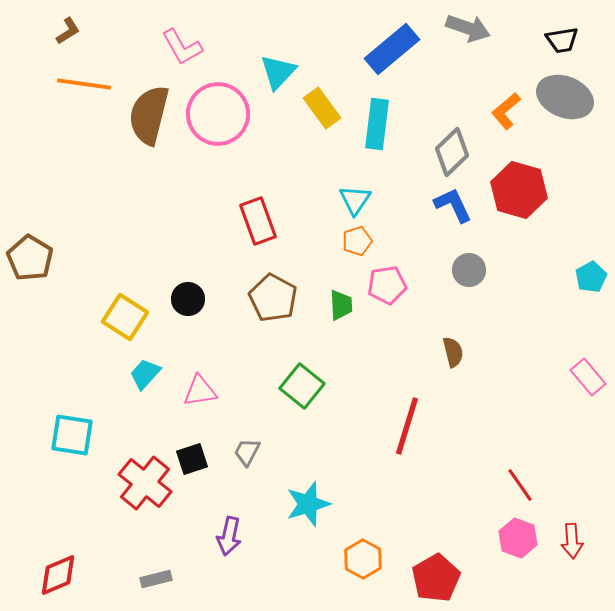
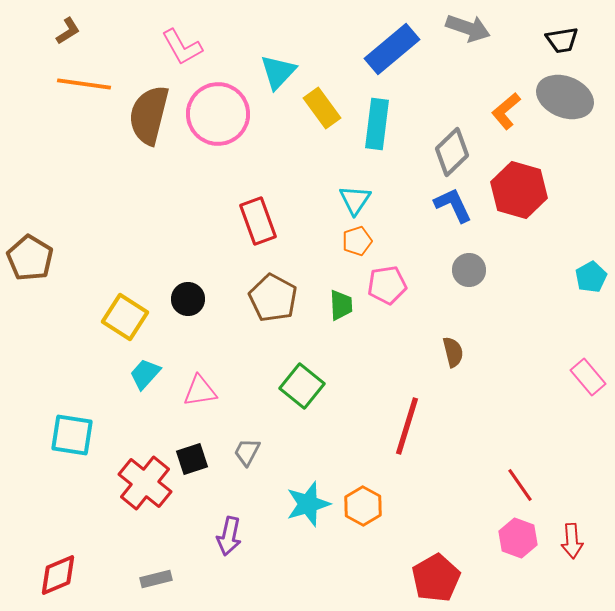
orange hexagon at (363, 559): moved 53 px up
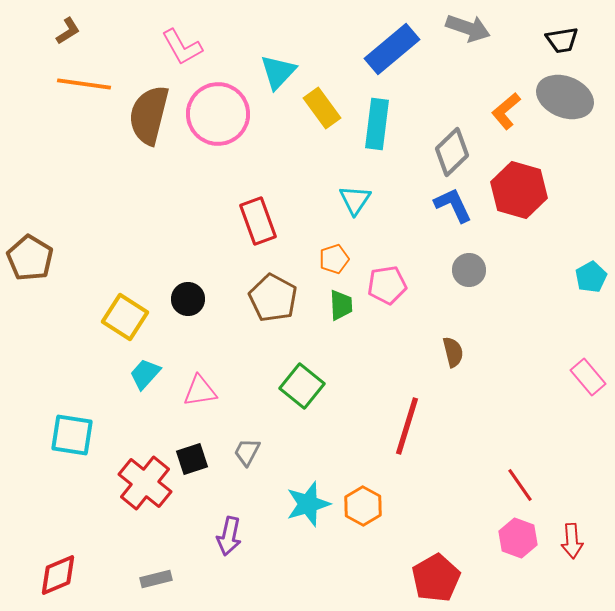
orange pentagon at (357, 241): moved 23 px left, 18 px down
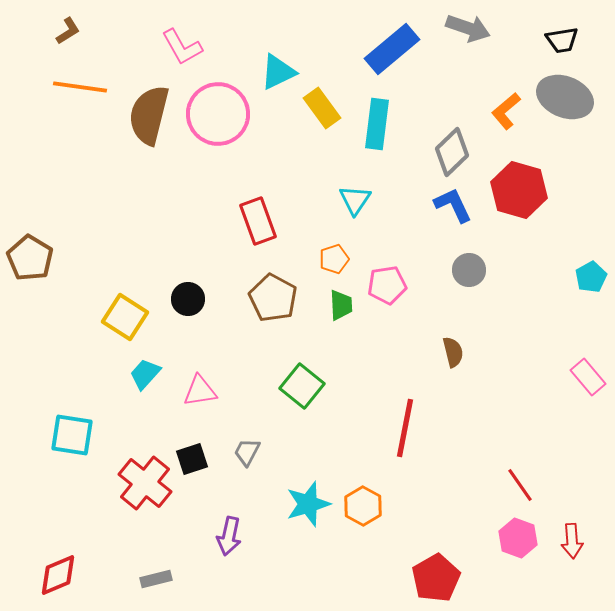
cyan triangle at (278, 72): rotated 21 degrees clockwise
orange line at (84, 84): moved 4 px left, 3 px down
red line at (407, 426): moved 2 px left, 2 px down; rotated 6 degrees counterclockwise
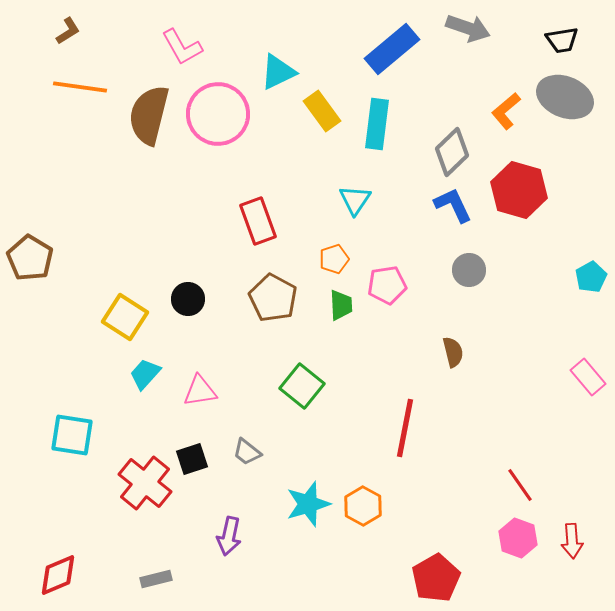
yellow rectangle at (322, 108): moved 3 px down
gray trapezoid at (247, 452): rotated 80 degrees counterclockwise
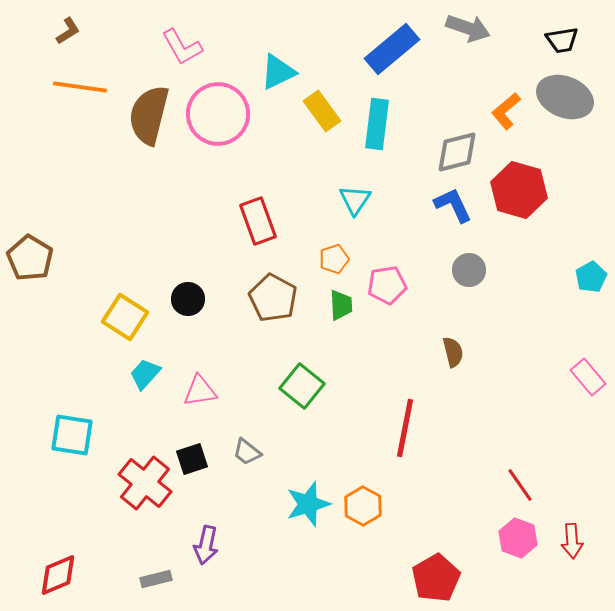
gray diamond at (452, 152): moved 5 px right; rotated 30 degrees clockwise
purple arrow at (229, 536): moved 23 px left, 9 px down
